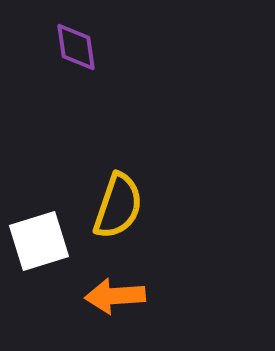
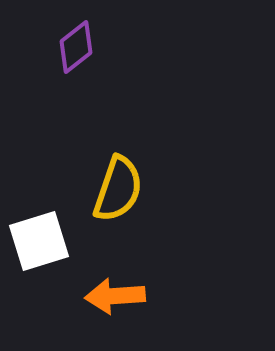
purple diamond: rotated 60 degrees clockwise
yellow semicircle: moved 17 px up
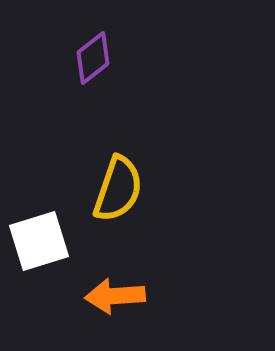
purple diamond: moved 17 px right, 11 px down
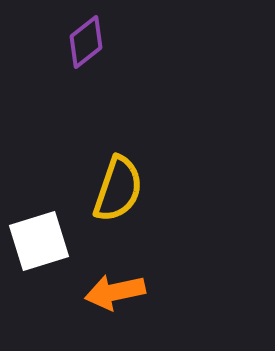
purple diamond: moved 7 px left, 16 px up
orange arrow: moved 4 px up; rotated 8 degrees counterclockwise
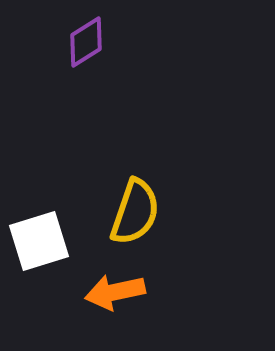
purple diamond: rotated 6 degrees clockwise
yellow semicircle: moved 17 px right, 23 px down
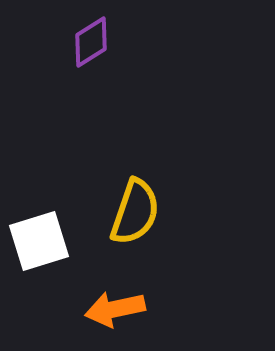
purple diamond: moved 5 px right
orange arrow: moved 17 px down
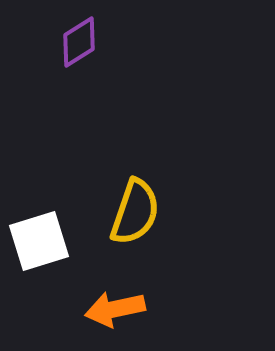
purple diamond: moved 12 px left
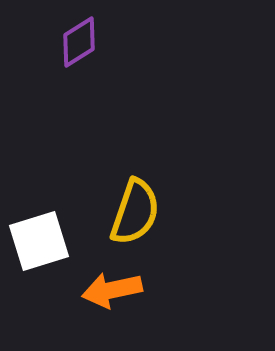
orange arrow: moved 3 px left, 19 px up
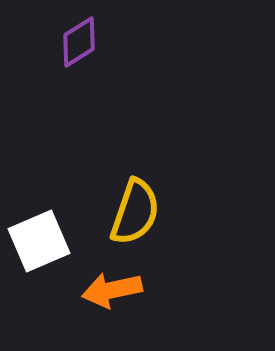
white square: rotated 6 degrees counterclockwise
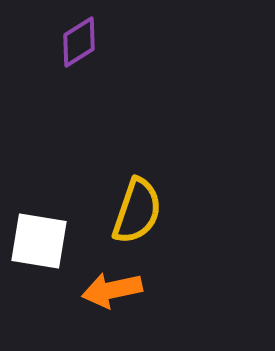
yellow semicircle: moved 2 px right, 1 px up
white square: rotated 32 degrees clockwise
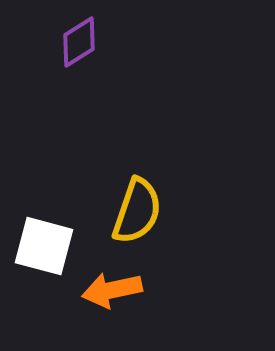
white square: moved 5 px right, 5 px down; rotated 6 degrees clockwise
